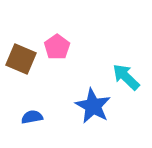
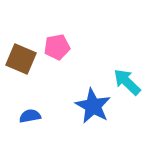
pink pentagon: rotated 25 degrees clockwise
cyan arrow: moved 1 px right, 5 px down
blue semicircle: moved 2 px left, 1 px up
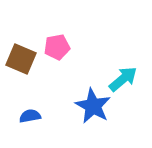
cyan arrow: moved 4 px left, 3 px up; rotated 96 degrees clockwise
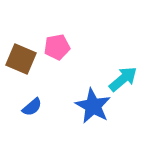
blue semicircle: moved 2 px right, 9 px up; rotated 150 degrees clockwise
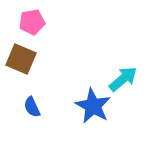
pink pentagon: moved 25 px left, 25 px up
blue semicircle: rotated 105 degrees clockwise
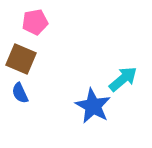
pink pentagon: moved 3 px right
blue semicircle: moved 12 px left, 14 px up
